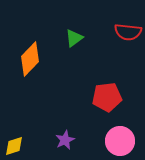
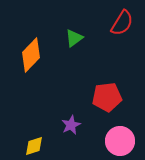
red semicircle: moved 6 px left, 9 px up; rotated 64 degrees counterclockwise
orange diamond: moved 1 px right, 4 px up
purple star: moved 6 px right, 15 px up
yellow diamond: moved 20 px right
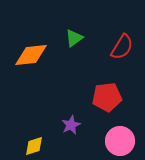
red semicircle: moved 24 px down
orange diamond: rotated 40 degrees clockwise
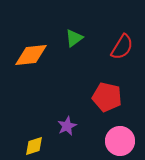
red pentagon: rotated 20 degrees clockwise
purple star: moved 4 px left, 1 px down
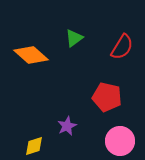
orange diamond: rotated 48 degrees clockwise
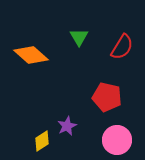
green triangle: moved 5 px right, 1 px up; rotated 24 degrees counterclockwise
pink circle: moved 3 px left, 1 px up
yellow diamond: moved 8 px right, 5 px up; rotated 15 degrees counterclockwise
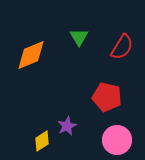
orange diamond: rotated 64 degrees counterclockwise
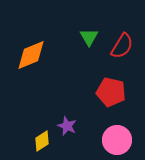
green triangle: moved 10 px right
red semicircle: moved 1 px up
red pentagon: moved 4 px right, 5 px up
purple star: rotated 24 degrees counterclockwise
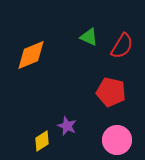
green triangle: rotated 36 degrees counterclockwise
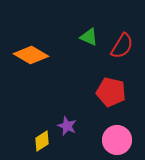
orange diamond: rotated 52 degrees clockwise
